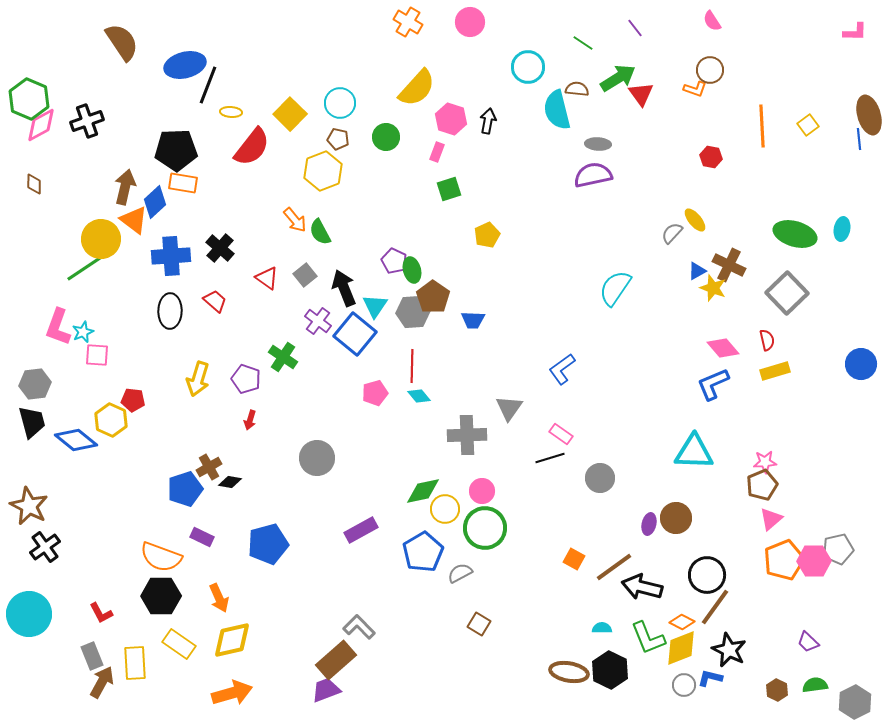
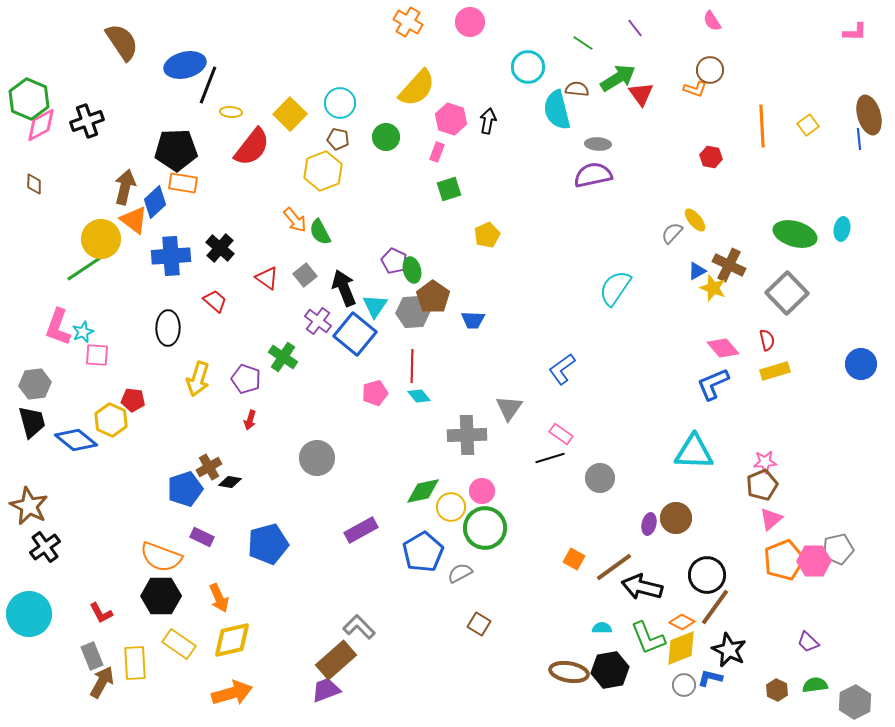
black ellipse at (170, 311): moved 2 px left, 17 px down
yellow circle at (445, 509): moved 6 px right, 2 px up
black hexagon at (610, 670): rotated 24 degrees clockwise
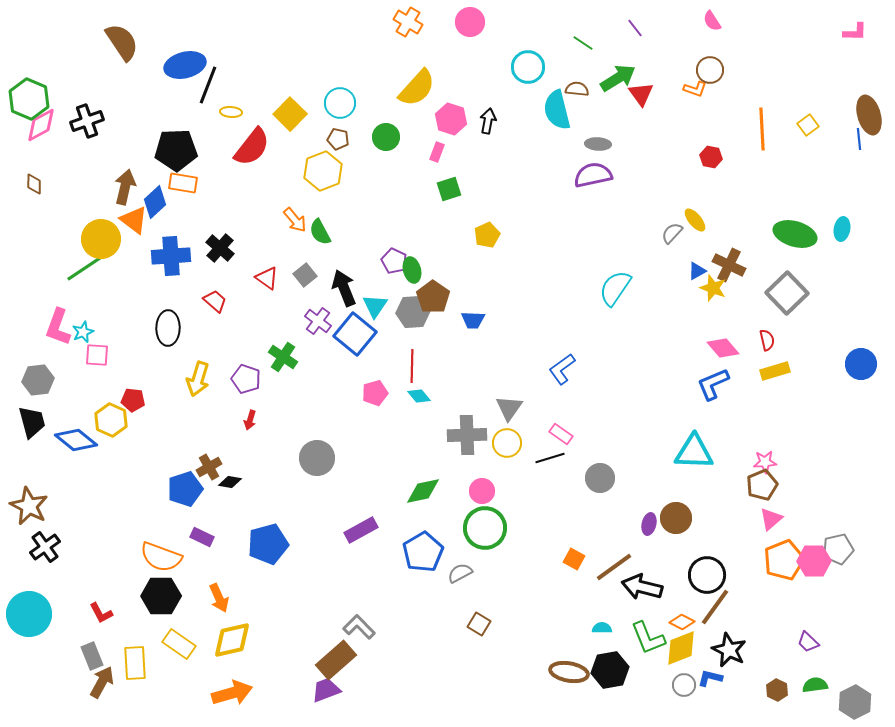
orange line at (762, 126): moved 3 px down
gray hexagon at (35, 384): moved 3 px right, 4 px up
yellow circle at (451, 507): moved 56 px right, 64 px up
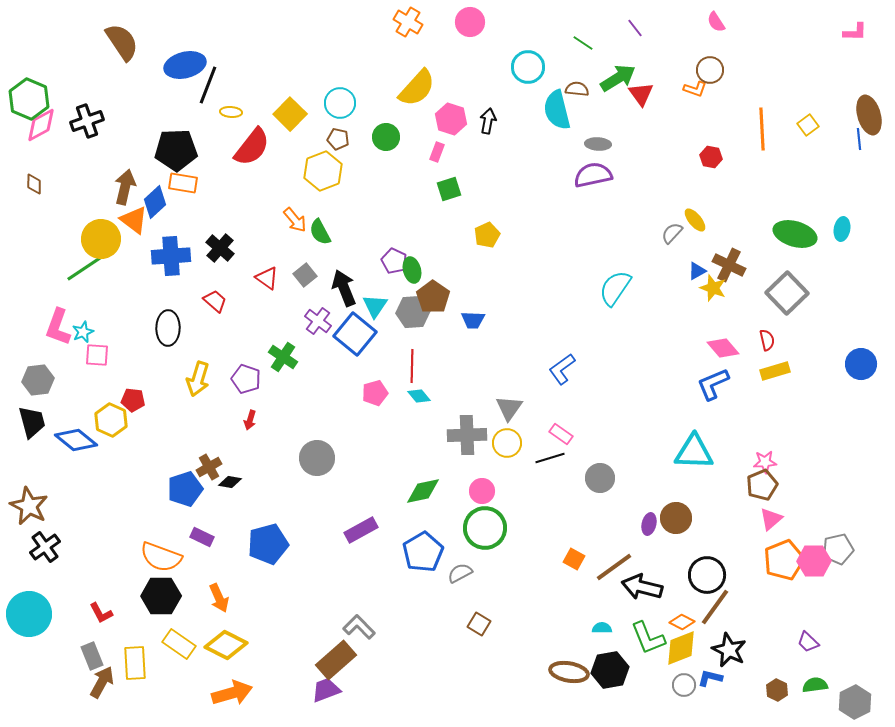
pink semicircle at (712, 21): moved 4 px right, 1 px down
yellow diamond at (232, 640): moved 6 px left, 5 px down; rotated 39 degrees clockwise
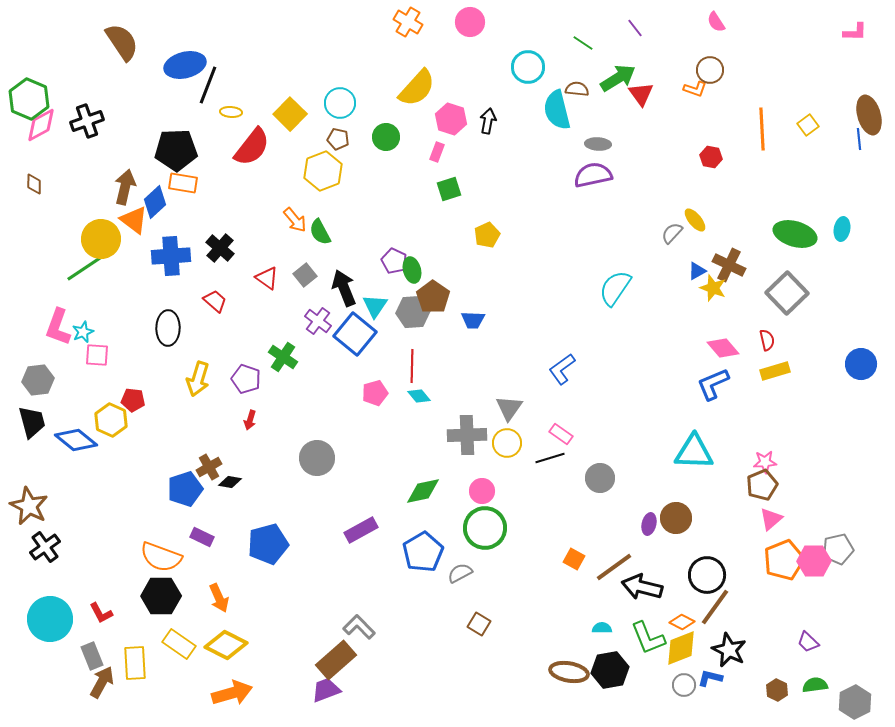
cyan circle at (29, 614): moved 21 px right, 5 px down
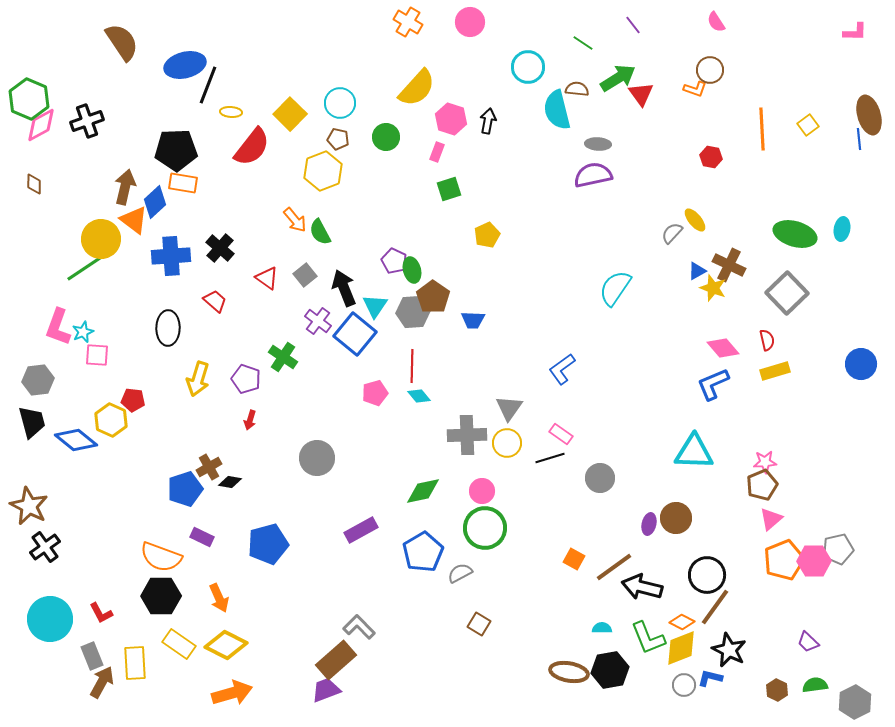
purple line at (635, 28): moved 2 px left, 3 px up
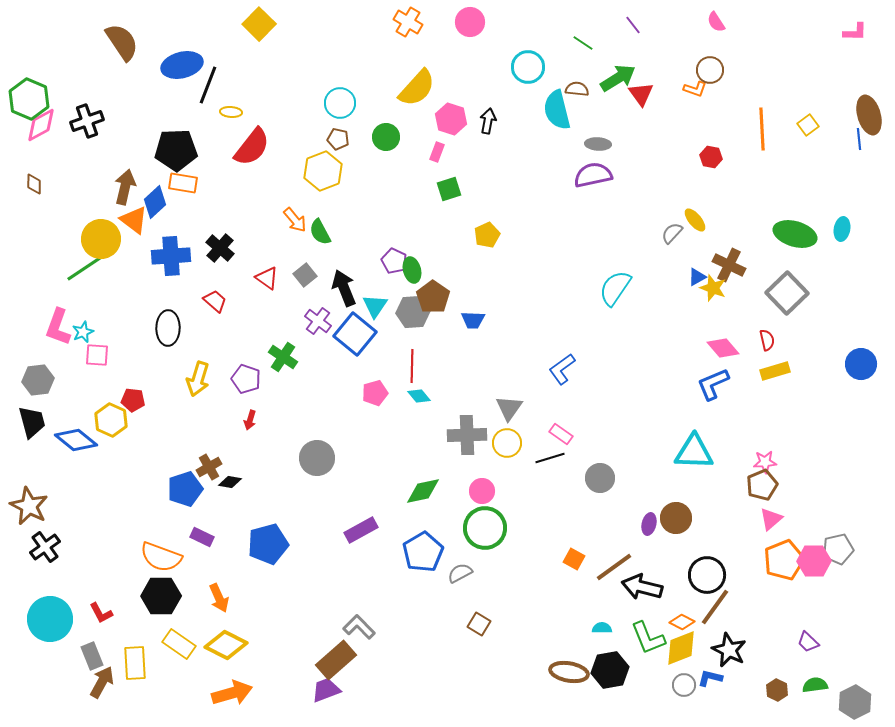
blue ellipse at (185, 65): moved 3 px left
yellow square at (290, 114): moved 31 px left, 90 px up
blue triangle at (697, 271): moved 6 px down
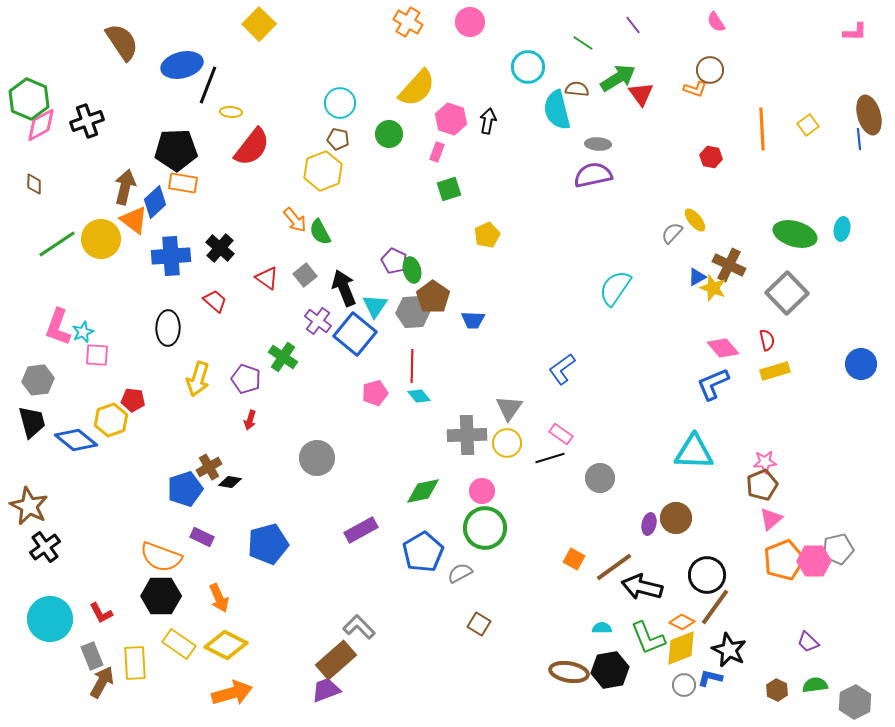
green circle at (386, 137): moved 3 px right, 3 px up
green line at (85, 268): moved 28 px left, 24 px up
yellow hexagon at (111, 420): rotated 16 degrees clockwise
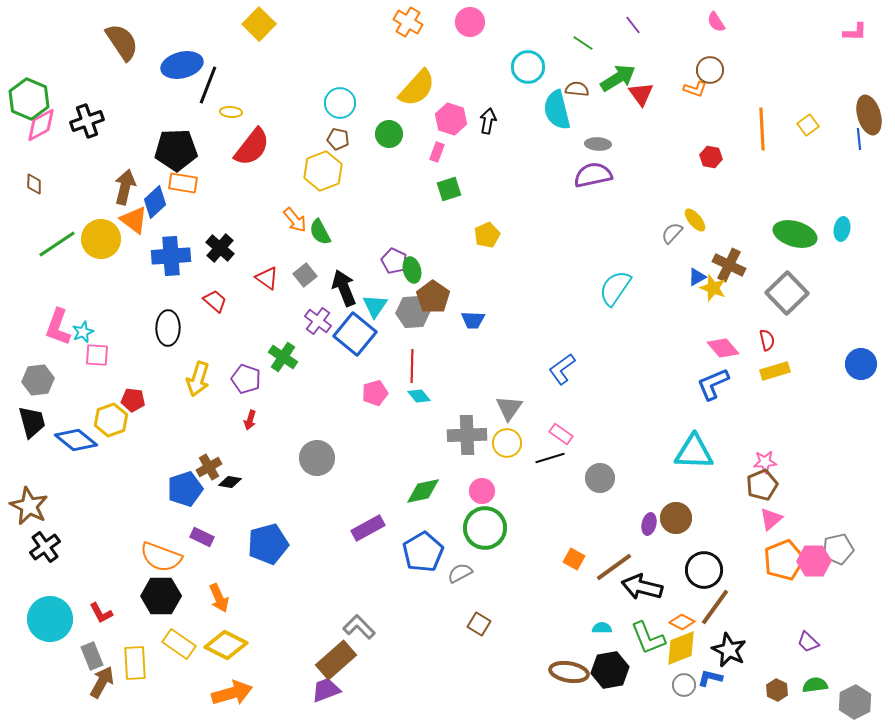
purple rectangle at (361, 530): moved 7 px right, 2 px up
black circle at (707, 575): moved 3 px left, 5 px up
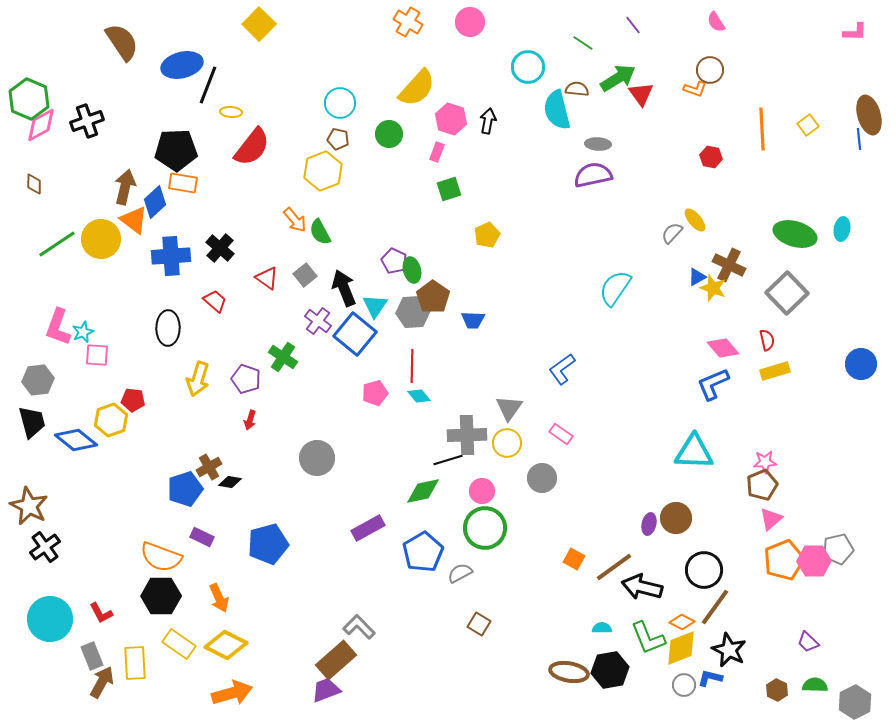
black line at (550, 458): moved 102 px left, 2 px down
gray circle at (600, 478): moved 58 px left
green semicircle at (815, 685): rotated 10 degrees clockwise
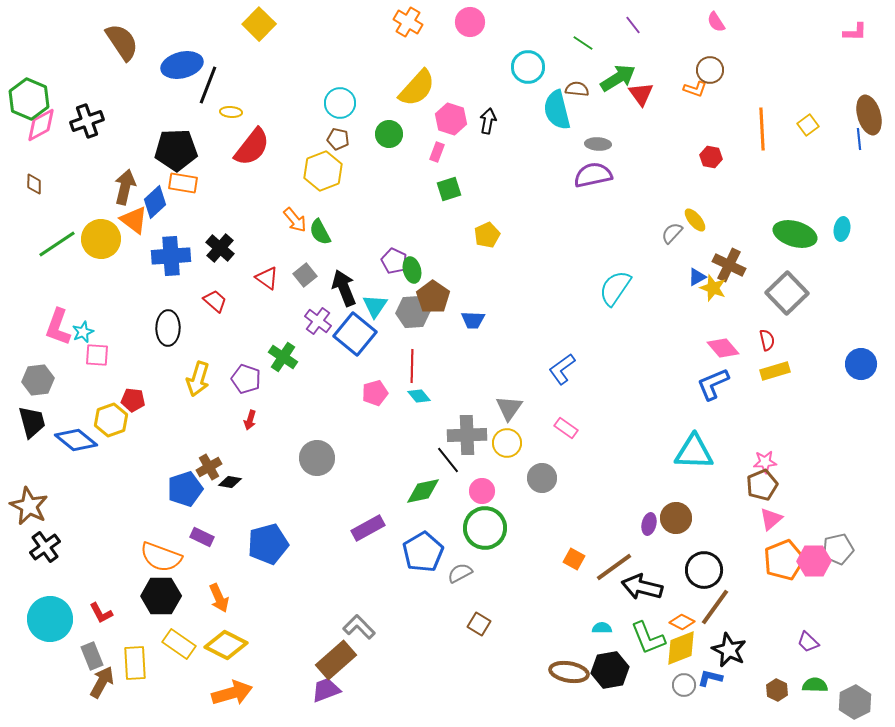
pink rectangle at (561, 434): moved 5 px right, 6 px up
black line at (448, 460): rotated 68 degrees clockwise
